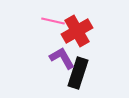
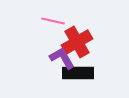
red cross: moved 11 px down
black rectangle: rotated 72 degrees clockwise
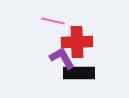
red cross: rotated 28 degrees clockwise
black rectangle: moved 1 px right
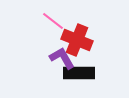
pink line: rotated 25 degrees clockwise
red cross: moved 2 px up; rotated 24 degrees clockwise
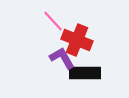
pink line: rotated 10 degrees clockwise
black rectangle: moved 6 px right
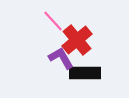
red cross: rotated 28 degrees clockwise
purple L-shape: moved 1 px left
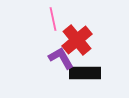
pink line: moved 2 px up; rotated 30 degrees clockwise
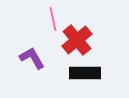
purple L-shape: moved 29 px left
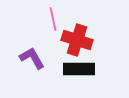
red cross: rotated 32 degrees counterclockwise
black rectangle: moved 6 px left, 4 px up
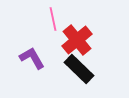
red cross: rotated 32 degrees clockwise
black rectangle: rotated 44 degrees clockwise
